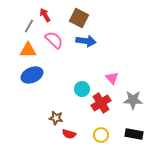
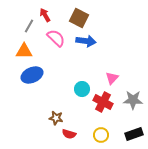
pink semicircle: moved 2 px right, 2 px up
orange triangle: moved 4 px left, 1 px down
pink triangle: rotated 24 degrees clockwise
red cross: moved 2 px right, 1 px up; rotated 30 degrees counterclockwise
black rectangle: rotated 30 degrees counterclockwise
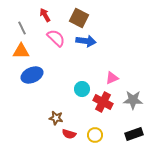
gray line: moved 7 px left, 2 px down; rotated 56 degrees counterclockwise
orange triangle: moved 3 px left
pink triangle: rotated 24 degrees clockwise
yellow circle: moved 6 px left
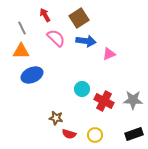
brown square: rotated 30 degrees clockwise
pink triangle: moved 3 px left, 24 px up
red cross: moved 1 px right, 1 px up
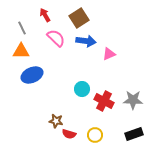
brown star: moved 3 px down
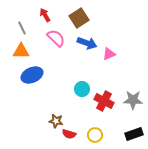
blue arrow: moved 1 px right, 2 px down; rotated 12 degrees clockwise
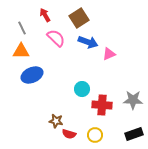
blue arrow: moved 1 px right, 1 px up
red cross: moved 2 px left, 4 px down; rotated 24 degrees counterclockwise
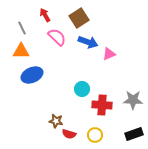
pink semicircle: moved 1 px right, 1 px up
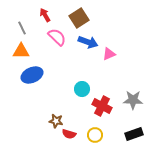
red cross: moved 1 px down; rotated 24 degrees clockwise
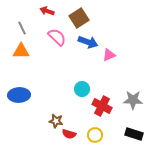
red arrow: moved 2 px right, 4 px up; rotated 40 degrees counterclockwise
pink triangle: moved 1 px down
blue ellipse: moved 13 px left, 20 px down; rotated 20 degrees clockwise
black rectangle: rotated 36 degrees clockwise
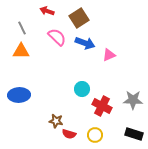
blue arrow: moved 3 px left, 1 px down
